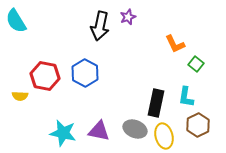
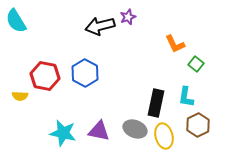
black arrow: rotated 64 degrees clockwise
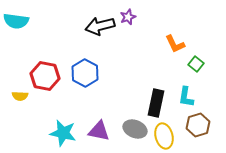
cyan semicircle: rotated 50 degrees counterclockwise
brown hexagon: rotated 10 degrees clockwise
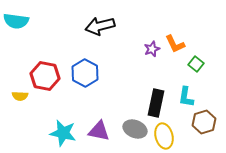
purple star: moved 24 px right, 32 px down
brown hexagon: moved 6 px right, 3 px up
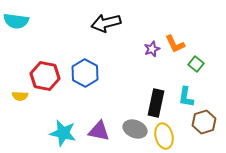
black arrow: moved 6 px right, 3 px up
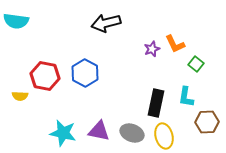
brown hexagon: moved 3 px right; rotated 15 degrees clockwise
gray ellipse: moved 3 px left, 4 px down
